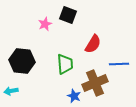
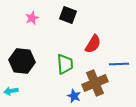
pink star: moved 13 px left, 6 px up
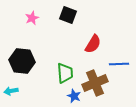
green trapezoid: moved 9 px down
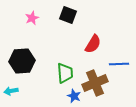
black hexagon: rotated 10 degrees counterclockwise
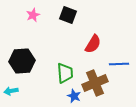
pink star: moved 1 px right, 3 px up
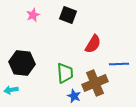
black hexagon: moved 2 px down; rotated 10 degrees clockwise
cyan arrow: moved 1 px up
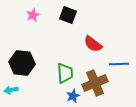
red semicircle: rotated 96 degrees clockwise
blue star: moved 1 px left; rotated 24 degrees clockwise
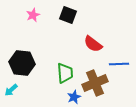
cyan arrow: rotated 32 degrees counterclockwise
blue star: moved 1 px right, 1 px down
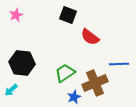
pink star: moved 17 px left
red semicircle: moved 3 px left, 7 px up
green trapezoid: rotated 120 degrees counterclockwise
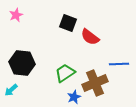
black square: moved 8 px down
